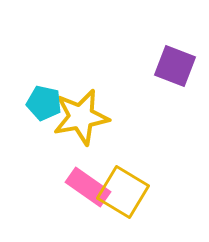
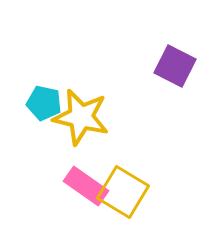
purple square: rotated 6 degrees clockwise
yellow star: rotated 24 degrees clockwise
pink rectangle: moved 2 px left, 1 px up
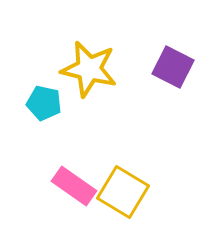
purple square: moved 2 px left, 1 px down
yellow star: moved 8 px right, 48 px up
pink rectangle: moved 12 px left
